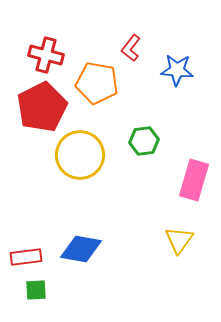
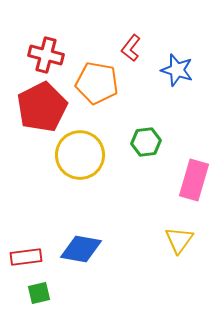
blue star: rotated 12 degrees clockwise
green hexagon: moved 2 px right, 1 px down
green square: moved 3 px right, 3 px down; rotated 10 degrees counterclockwise
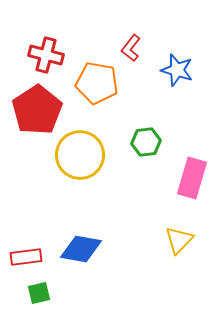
red pentagon: moved 5 px left, 3 px down; rotated 6 degrees counterclockwise
pink rectangle: moved 2 px left, 2 px up
yellow triangle: rotated 8 degrees clockwise
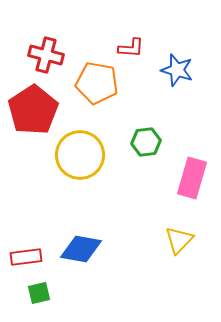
red L-shape: rotated 124 degrees counterclockwise
red pentagon: moved 4 px left
